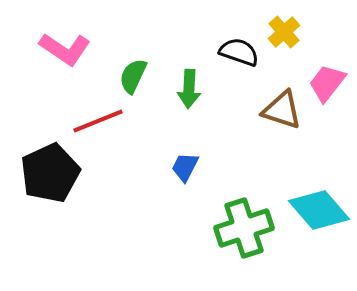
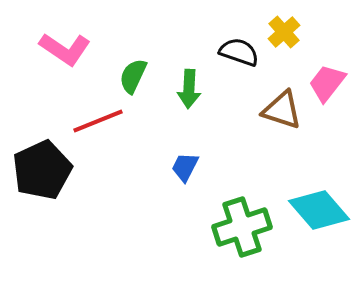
black pentagon: moved 8 px left, 3 px up
green cross: moved 2 px left, 1 px up
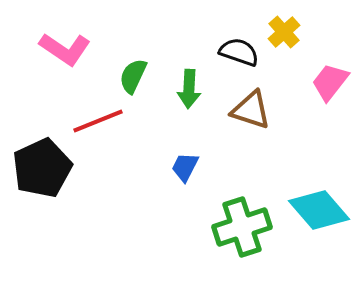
pink trapezoid: moved 3 px right, 1 px up
brown triangle: moved 31 px left
black pentagon: moved 2 px up
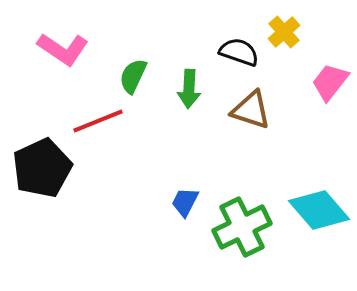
pink L-shape: moved 2 px left
blue trapezoid: moved 35 px down
green cross: rotated 8 degrees counterclockwise
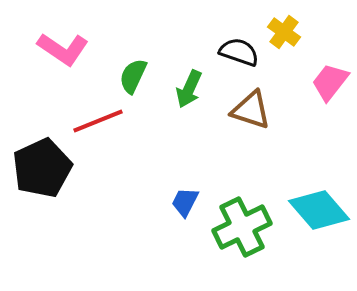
yellow cross: rotated 12 degrees counterclockwise
green arrow: rotated 21 degrees clockwise
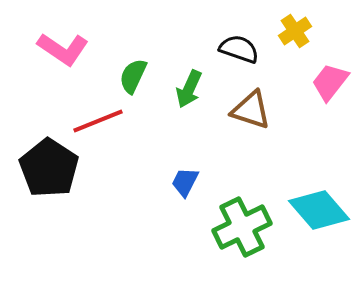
yellow cross: moved 11 px right, 1 px up; rotated 20 degrees clockwise
black semicircle: moved 3 px up
black pentagon: moved 7 px right; rotated 14 degrees counterclockwise
blue trapezoid: moved 20 px up
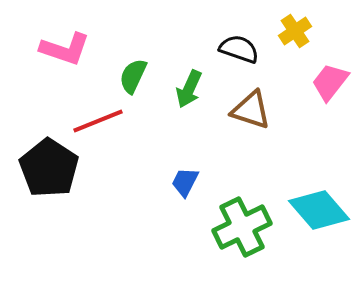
pink L-shape: moved 2 px right; rotated 15 degrees counterclockwise
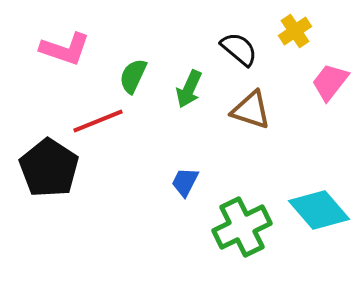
black semicircle: rotated 21 degrees clockwise
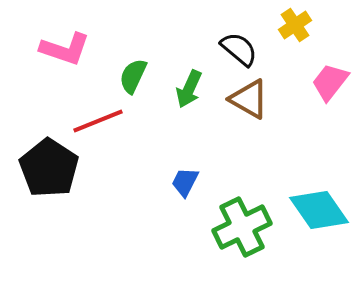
yellow cross: moved 6 px up
brown triangle: moved 2 px left, 11 px up; rotated 12 degrees clockwise
cyan diamond: rotated 6 degrees clockwise
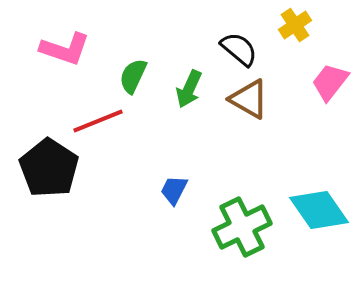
blue trapezoid: moved 11 px left, 8 px down
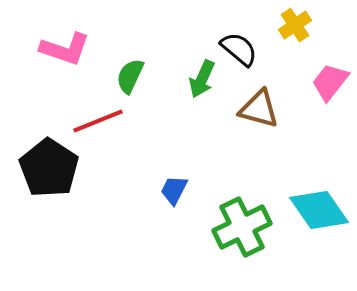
green semicircle: moved 3 px left
green arrow: moved 13 px right, 10 px up
brown triangle: moved 10 px right, 10 px down; rotated 15 degrees counterclockwise
